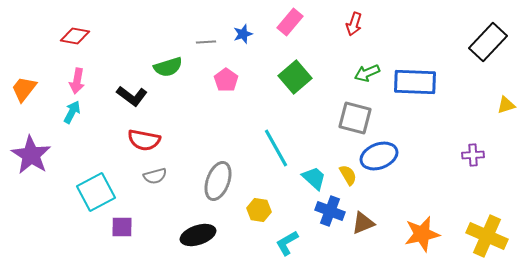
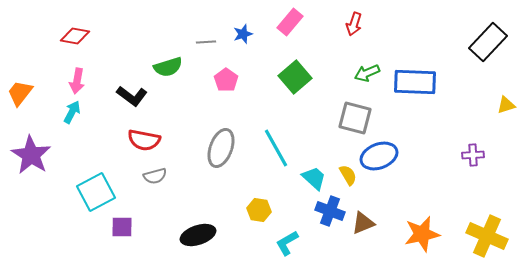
orange trapezoid: moved 4 px left, 4 px down
gray ellipse: moved 3 px right, 33 px up
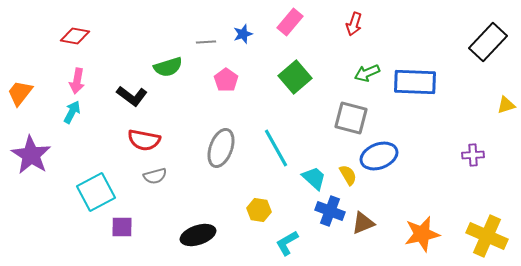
gray square: moved 4 px left
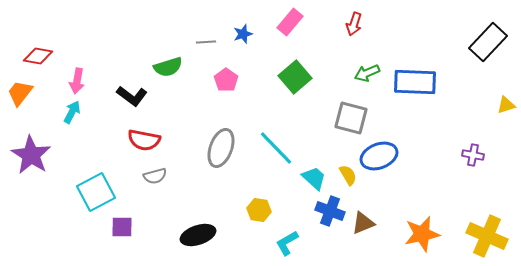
red diamond: moved 37 px left, 20 px down
cyan line: rotated 15 degrees counterclockwise
purple cross: rotated 15 degrees clockwise
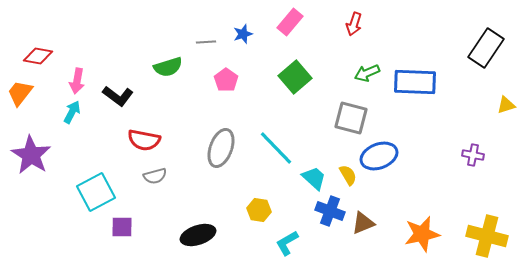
black rectangle: moved 2 px left, 6 px down; rotated 9 degrees counterclockwise
black L-shape: moved 14 px left
yellow cross: rotated 9 degrees counterclockwise
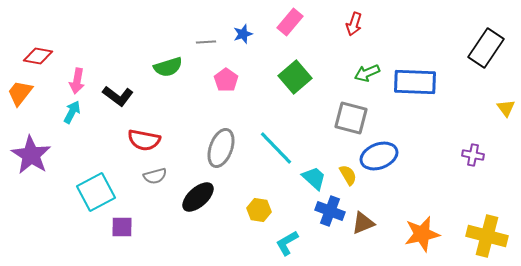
yellow triangle: moved 3 px down; rotated 48 degrees counterclockwise
black ellipse: moved 38 px up; rotated 24 degrees counterclockwise
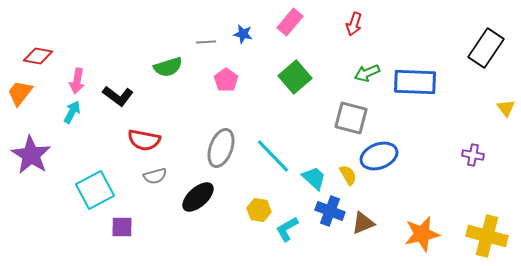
blue star: rotated 30 degrees clockwise
cyan line: moved 3 px left, 8 px down
cyan square: moved 1 px left, 2 px up
cyan L-shape: moved 14 px up
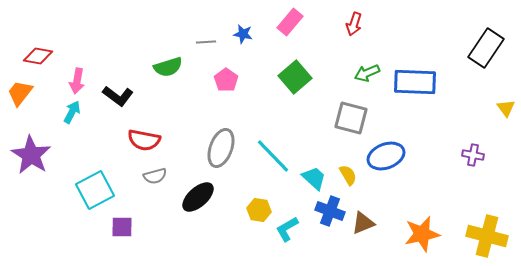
blue ellipse: moved 7 px right
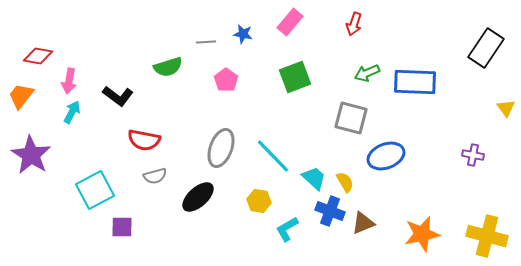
green square: rotated 20 degrees clockwise
pink arrow: moved 8 px left
orange trapezoid: moved 1 px right, 3 px down
yellow semicircle: moved 3 px left, 7 px down
yellow hexagon: moved 9 px up
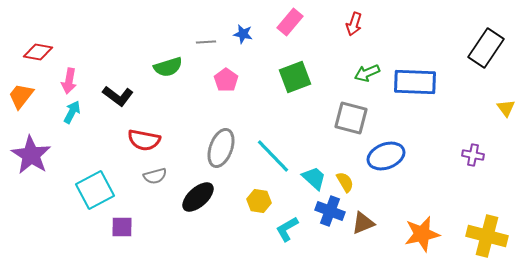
red diamond: moved 4 px up
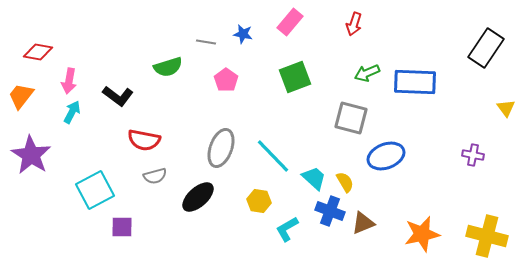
gray line: rotated 12 degrees clockwise
